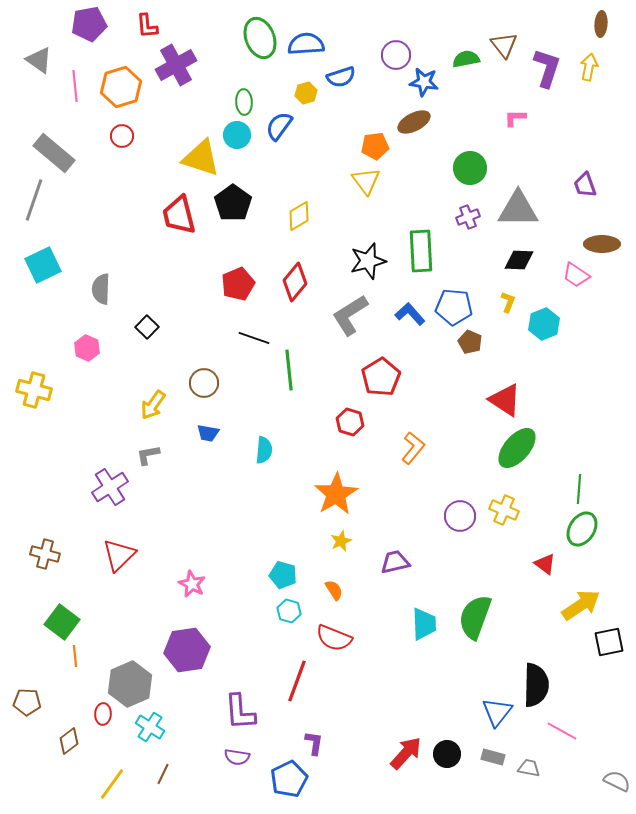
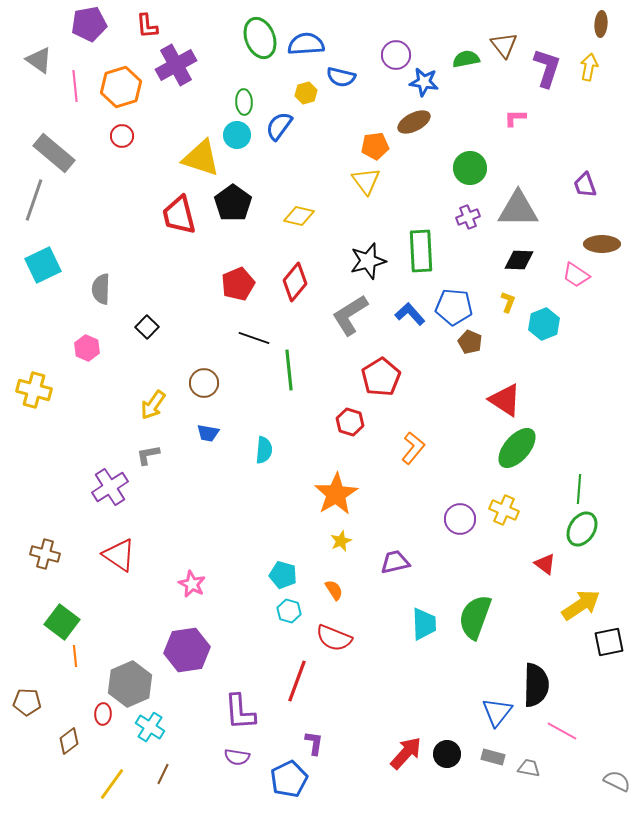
blue semicircle at (341, 77): rotated 32 degrees clockwise
yellow diamond at (299, 216): rotated 44 degrees clockwise
purple circle at (460, 516): moved 3 px down
red triangle at (119, 555): rotated 42 degrees counterclockwise
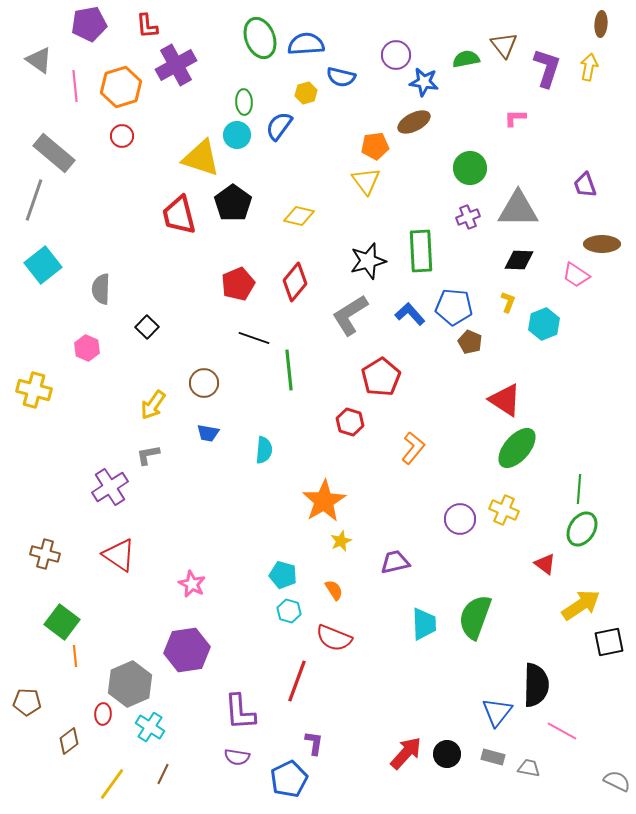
cyan square at (43, 265): rotated 12 degrees counterclockwise
orange star at (336, 494): moved 12 px left, 7 px down
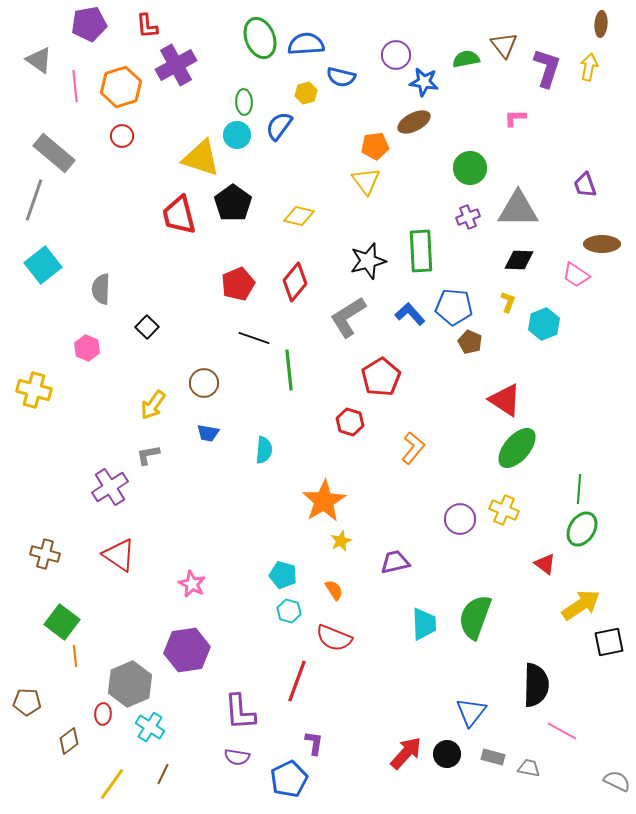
gray L-shape at (350, 315): moved 2 px left, 2 px down
blue triangle at (497, 712): moved 26 px left
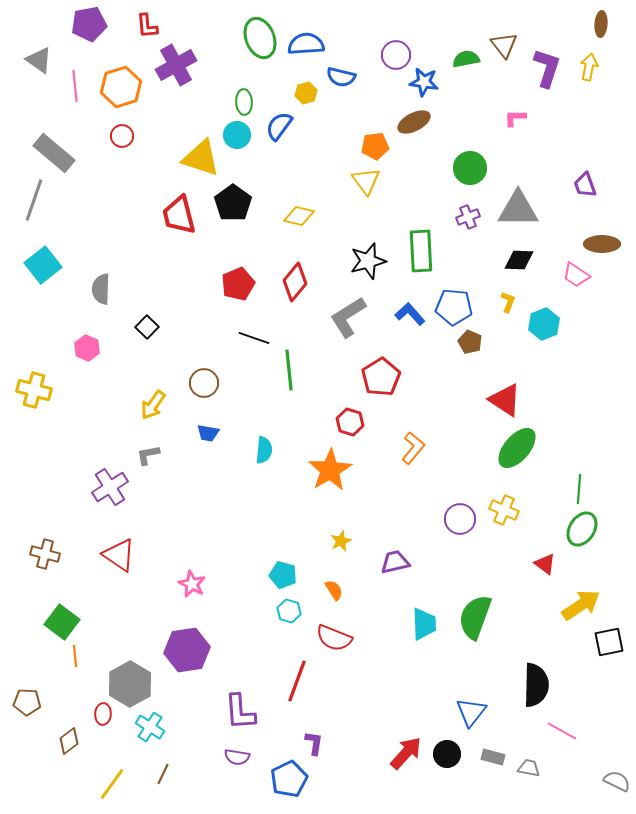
orange star at (324, 501): moved 6 px right, 31 px up
gray hexagon at (130, 684): rotated 6 degrees counterclockwise
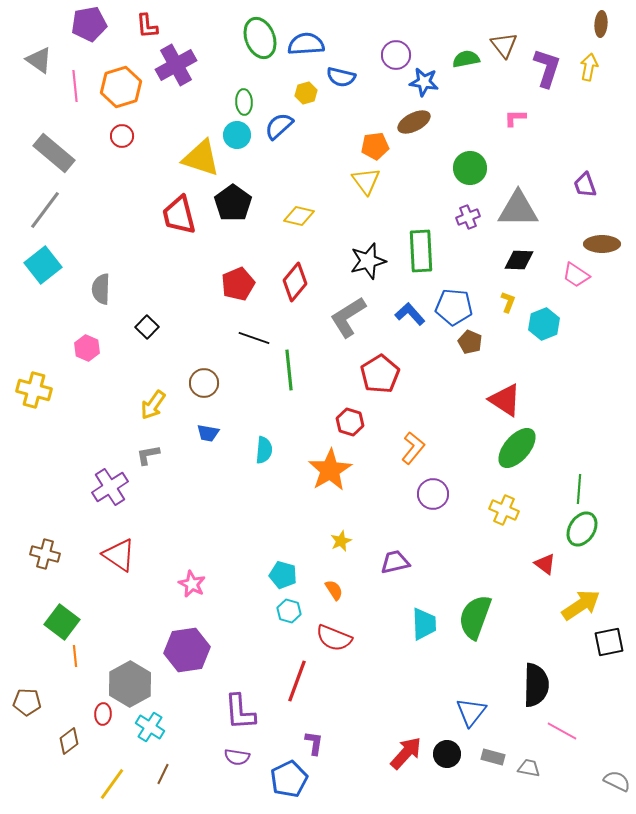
blue semicircle at (279, 126): rotated 12 degrees clockwise
gray line at (34, 200): moved 11 px right, 10 px down; rotated 18 degrees clockwise
red pentagon at (381, 377): moved 1 px left, 3 px up
purple circle at (460, 519): moved 27 px left, 25 px up
